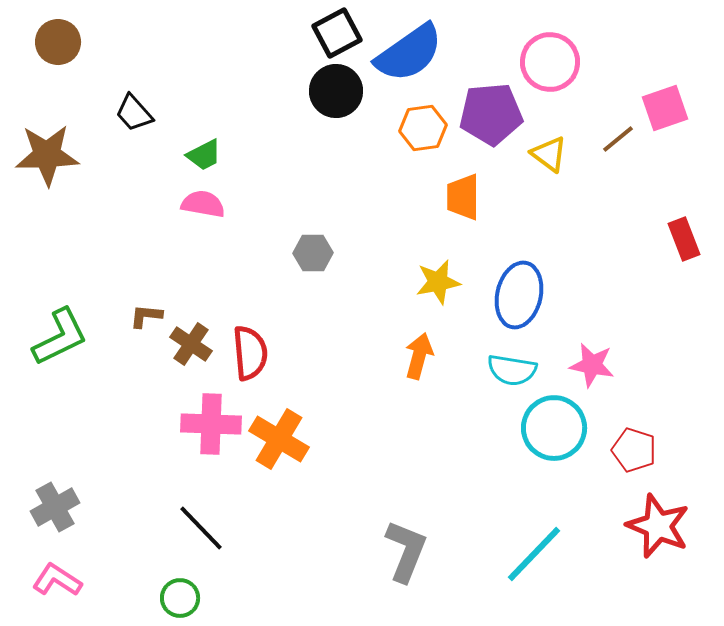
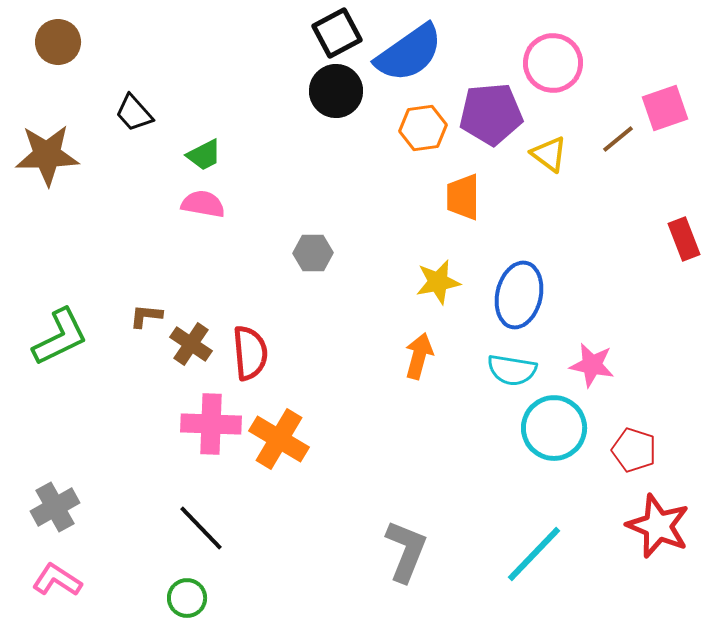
pink circle: moved 3 px right, 1 px down
green circle: moved 7 px right
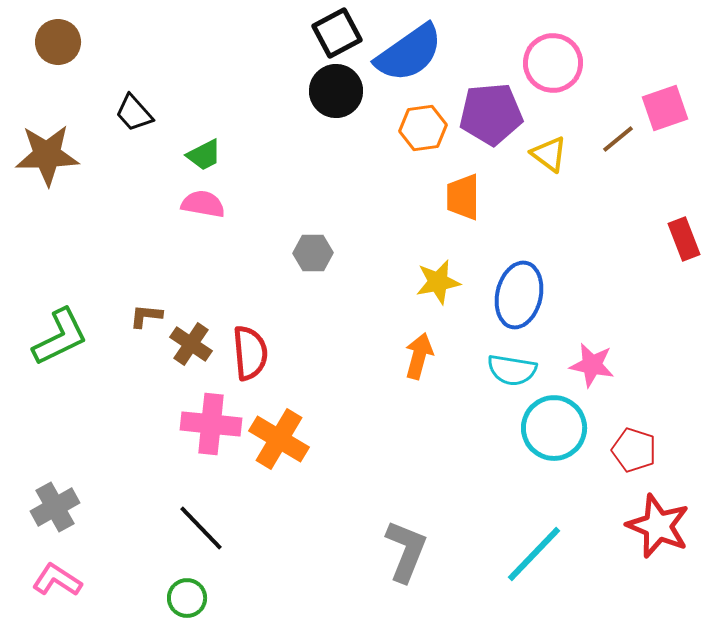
pink cross: rotated 4 degrees clockwise
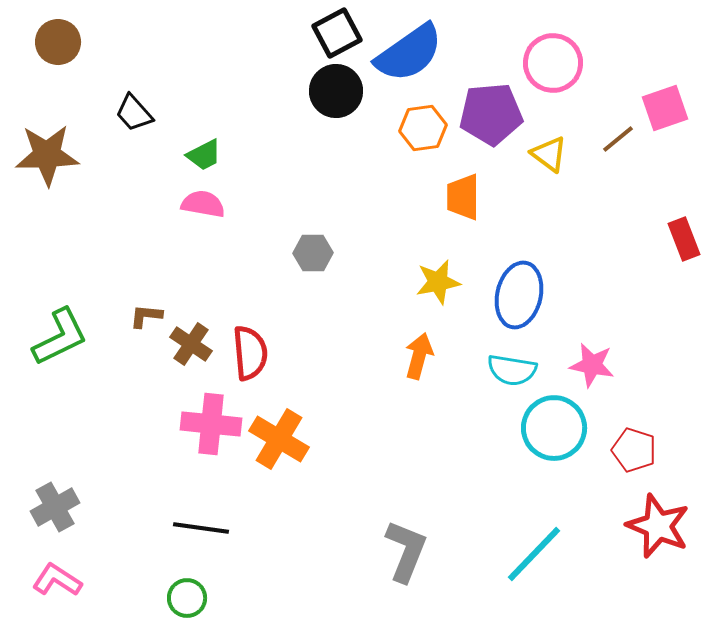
black line: rotated 38 degrees counterclockwise
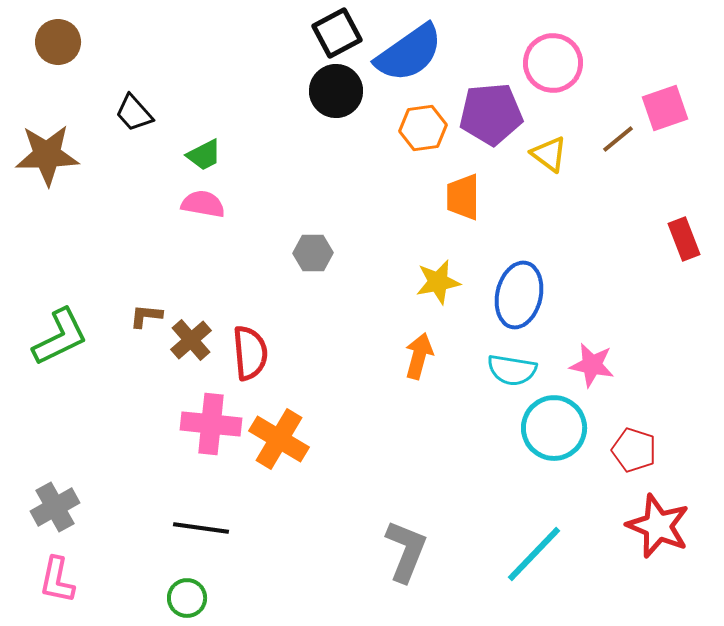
brown cross: moved 4 px up; rotated 15 degrees clockwise
pink L-shape: rotated 111 degrees counterclockwise
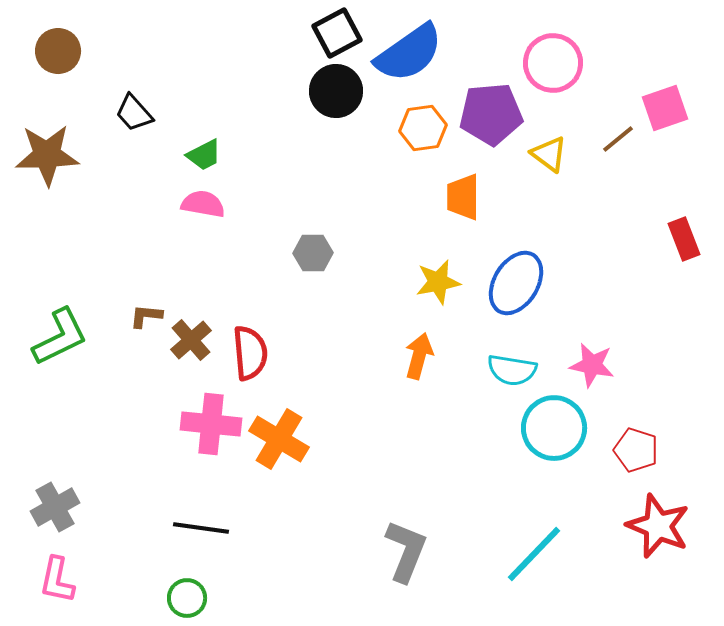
brown circle: moved 9 px down
blue ellipse: moved 3 px left, 12 px up; rotated 18 degrees clockwise
red pentagon: moved 2 px right
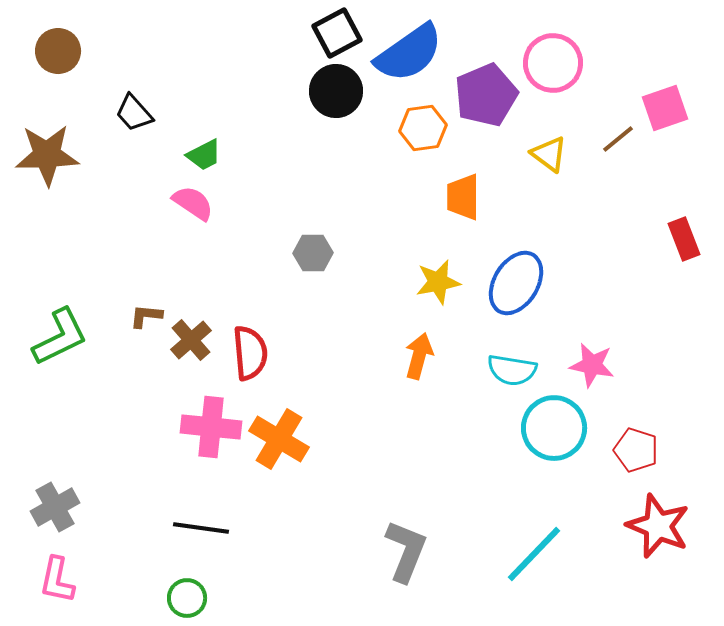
purple pentagon: moved 5 px left, 19 px up; rotated 18 degrees counterclockwise
pink semicircle: moved 10 px left, 1 px up; rotated 24 degrees clockwise
pink cross: moved 3 px down
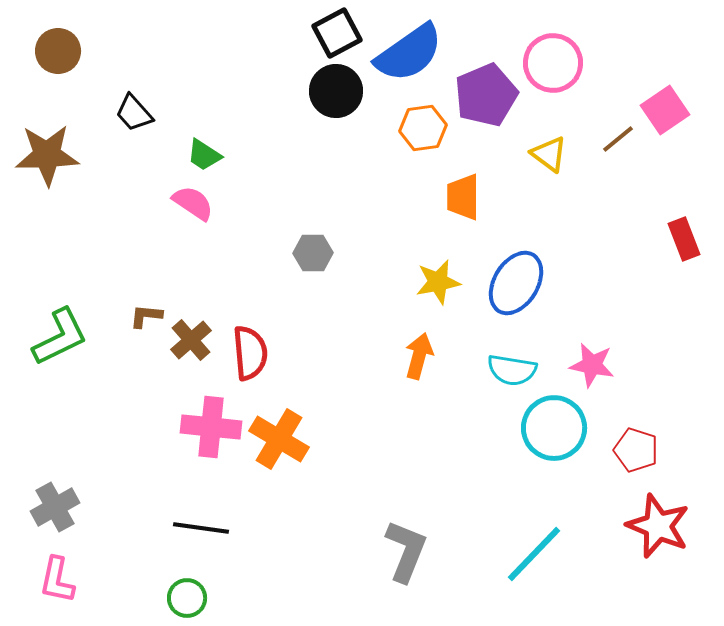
pink square: moved 2 px down; rotated 15 degrees counterclockwise
green trapezoid: rotated 60 degrees clockwise
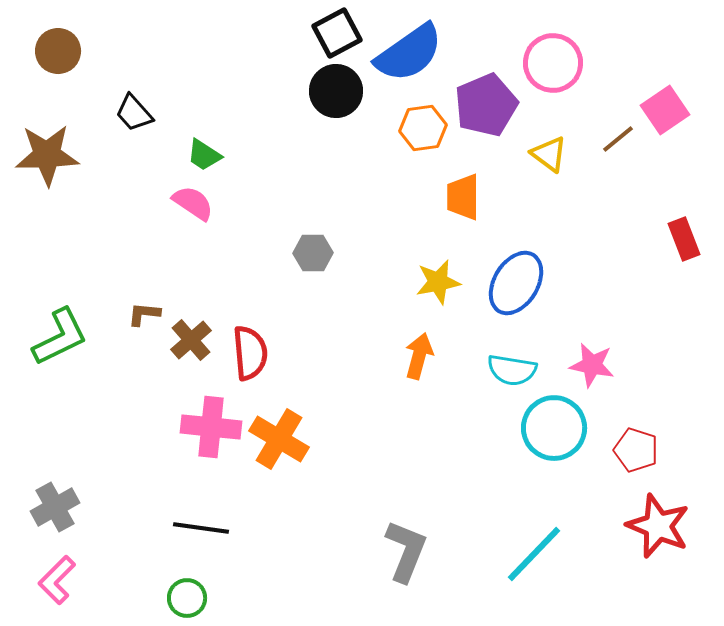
purple pentagon: moved 10 px down
brown L-shape: moved 2 px left, 2 px up
pink L-shape: rotated 33 degrees clockwise
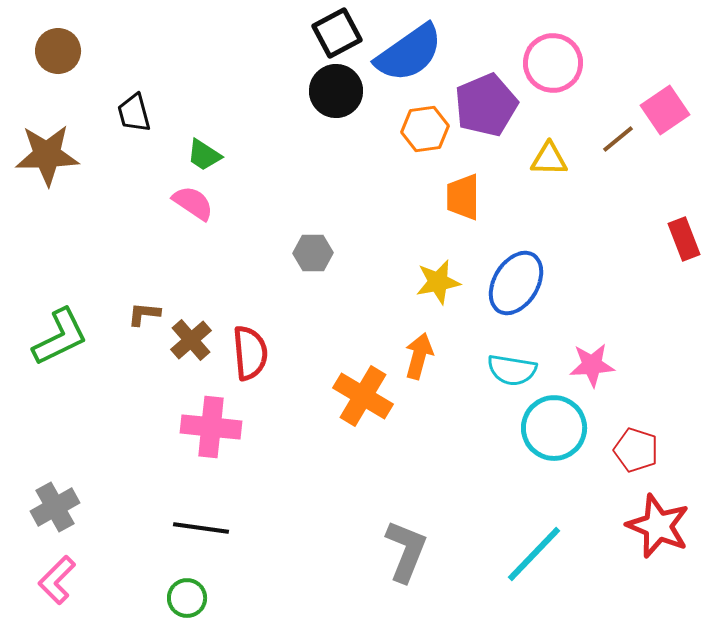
black trapezoid: rotated 27 degrees clockwise
orange hexagon: moved 2 px right, 1 px down
yellow triangle: moved 5 px down; rotated 36 degrees counterclockwise
pink star: rotated 15 degrees counterclockwise
orange cross: moved 84 px right, 43 px up
